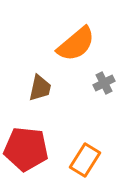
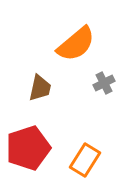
red pentagon: moved 2 px right, 1 px up; rotated 24 degrees counterclockwise
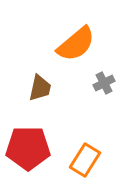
red pentagon: rotated 18 degrees clockwise
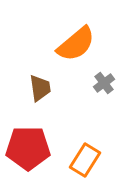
gray cross: rotated 10 degrees counterclockwise
brown trapezoid: rotated 20 degrees counterclockwise
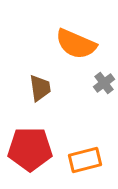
orange semicircle: rotated 63 degrees clockwise
red pentagon: moved 2 px right, 1 px down
orange rectangle: rotated 44 degrees clockwise
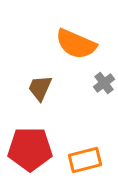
brown trapezoid: rotated 148 degrees counterclockwise
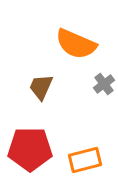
gray cross: moved 1 px down
brown trapezoid: moved 1 px right, 1 px up
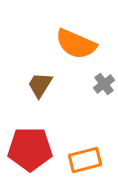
brown trapezoid: moved 1 px left, 2 px up; rotated 8 degrees clockwise
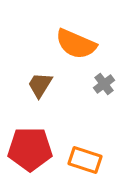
orange rectangle: rotated 32 degrees clockwise
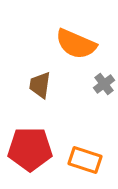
brown trapezoid: rotated 24 degrees counterclockwise
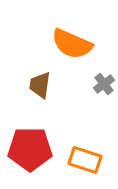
orange semicircle: moved 4 px left
